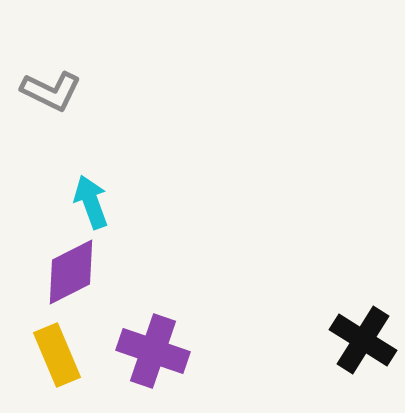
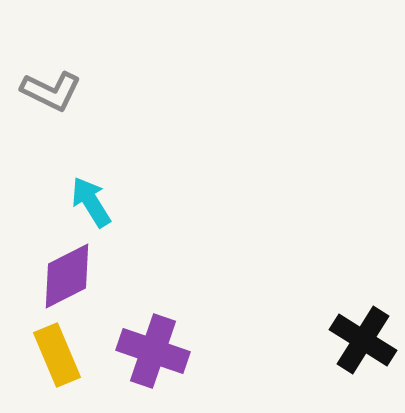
cyan arrow: rotated 12 degrees counterclockwise
purple diamond: moved 4 px left, 4 px down
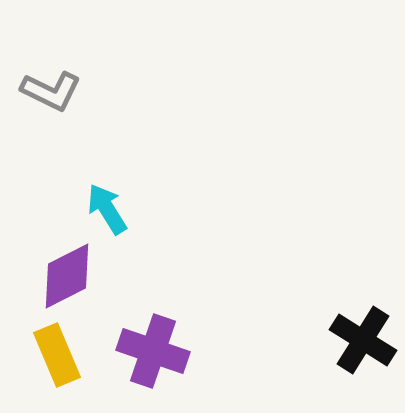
cyan arrow: moved 16 px right, 7 px down
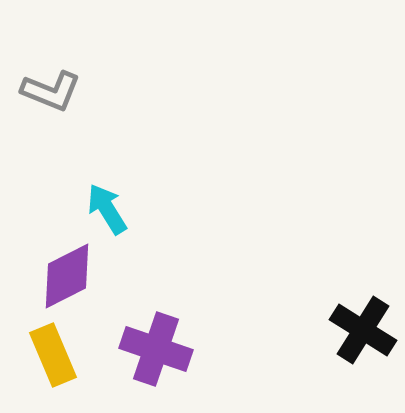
gray L-shape: rotated 4 degrees counterclockwise
black cross: moved 10 px up
purple cross: moved 3 px right, 2 px up
yellow rectangle: moved 4 px left
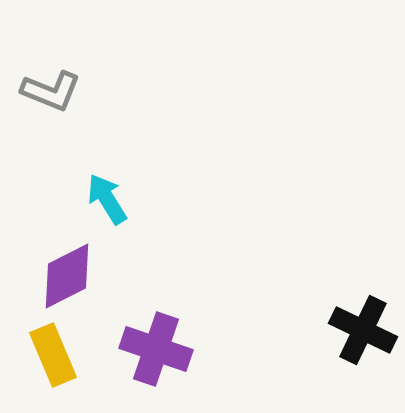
cyan arrow: moved 10 px up
black cross: rotated 6 degrees counterclockwise
